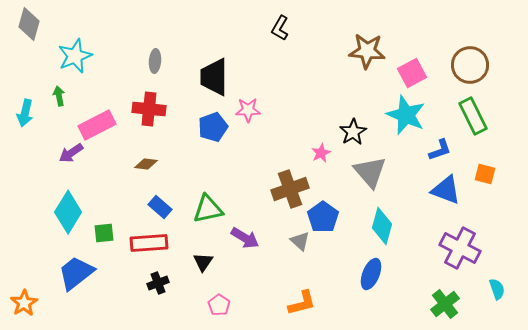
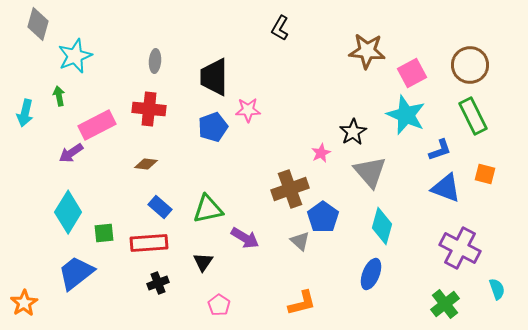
gray diamond at (29, 24): moved 9 px right
blue triangle at (446, 190): moved 2 px up
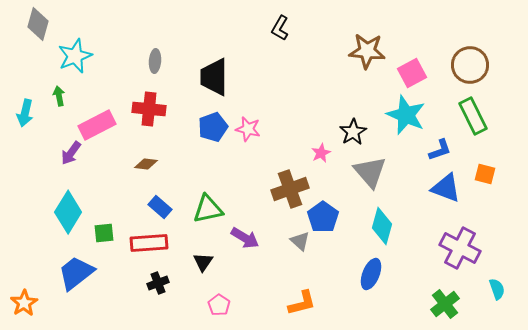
pink star at (248, 110): moved 19 px down; rotated 15 degrees clockwise
purple arrow at (71, 153): rotated 20 degrees counterclockwise
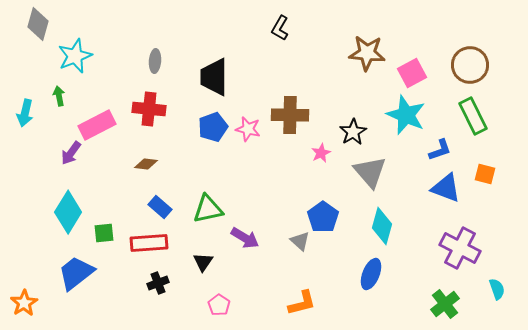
brown star at (367, 51): moved 2 px down
brown cross at (290, 189): moved 74 px up; rotated 21 degrees clockwise
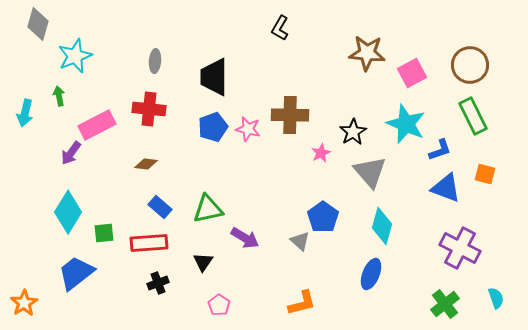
cyan star at (406, 115): moved 9 px down
cyan semicircle at (497, 289): moved 1 px left, 9 px down
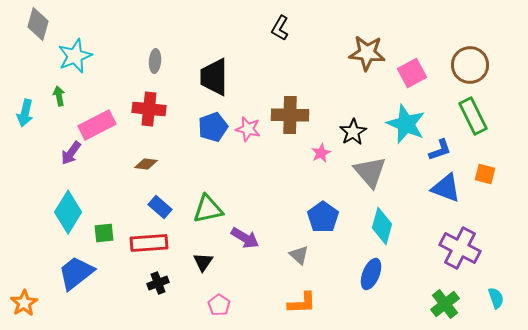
gray triangle at (300, 241): moved 1 px left, 14 px down
orange L-shape at (302, 303): rotated 12 degrees clockwise
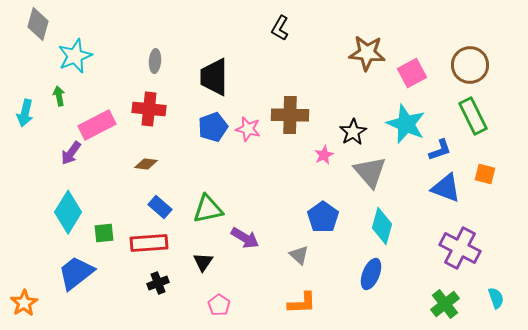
pink star at (321, 153): moved 3 px right, 2 px down
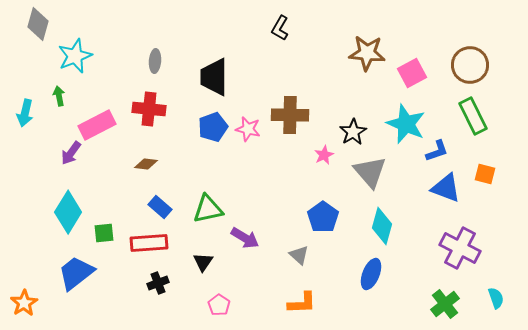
blue L-shape at (440, 150): moved 3 px left, 1 px down
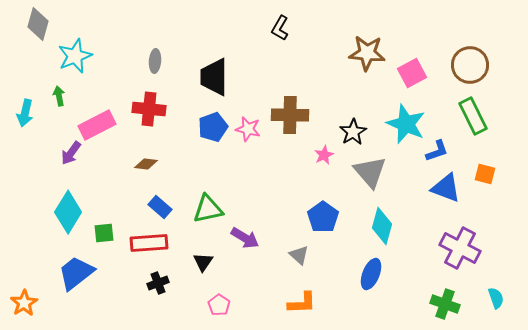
green cross at (445, 304): rotated 32 degrees counterclockwise
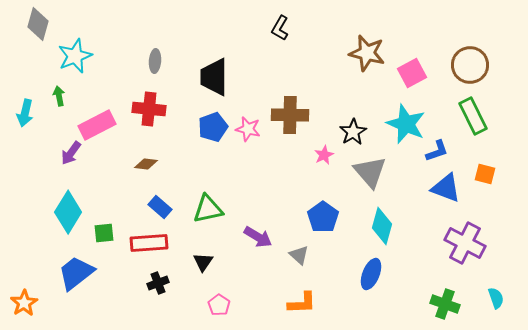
brown star at (367, 53): rotated 9 degrees clockwise
purple arrow at (245, 238): moved 13 px right, 1 px up
purple cross at (460, 248): moved 5 px right, 5 px up
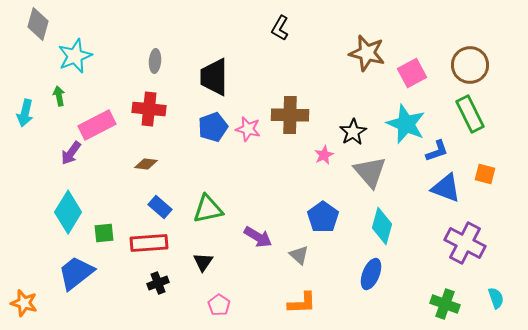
green rectangle at (473, 116): moved 3 px left, 2 px up
orange star at (24, 303): rotated 24 degrees counterclockwise
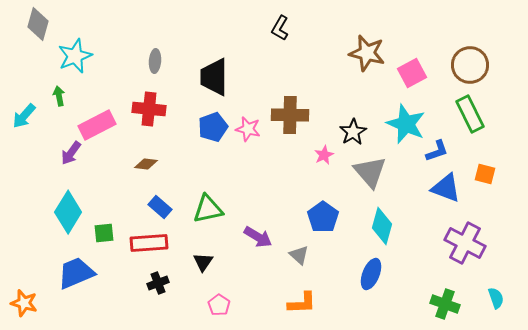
cyan arrow at (25, 113): moved 1 px left, 3 px down; rotated 28 degrees clockwise
blue trapezoid at (76, 273): rotated 15 degrees clockwise
